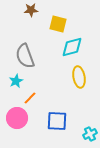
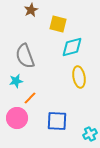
brown star: rotated 24 degrees counterclockwise
cyan star: rotated 16 degrees clockwise
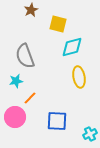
pink circle: moved 2 px left, 1 px up
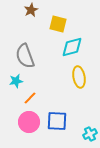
pink circle: moved 14 px right, 5 px down
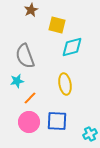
yellow square: moved 1 px left, 1 px down
yellow ellipse: moved 14 px left, 7 px down
cyan star: moved 1 px right
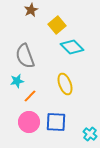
yellow square: rotated 36 degrees clockwise
cyan diamond: rotated 60 degrees clockwise
yellow ellipse: rotated 10 degrees counterclockwise
orange line: moved 2 px up
blue square: moved 1 px left, 1 px down
cyan cross: rotated 24 degrees counterclockwise
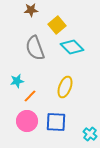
brown star: rotated 24 degrees clockwise
gray semicircle: moved 10 px right, 8 px up
yellow ellipse: moved 3 px down; rotated 40 degrees clockwise
pink circle: moved 2 px left, 1 px up
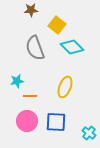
yellow square: rotated 12 degrees counterclockwise
orange line: rotated 48 degrees clockwise
cyan cross: moved 1 px left, 1 px up
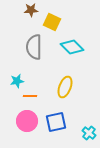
yellow square: moved 5 px left, 3 px up; rotated 12 degrees counterclockwise
gray semicircle: moved 1 px left, 1 px up; rotated 20 degrees clockwise
blue square: rotated 15 degrees counterclockwise
